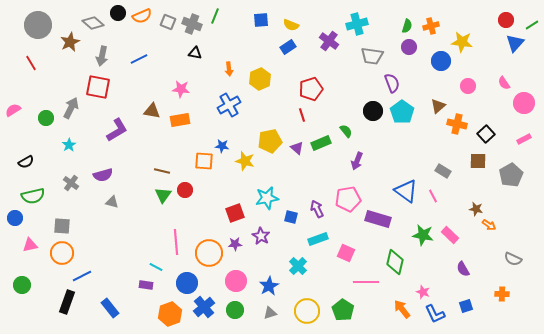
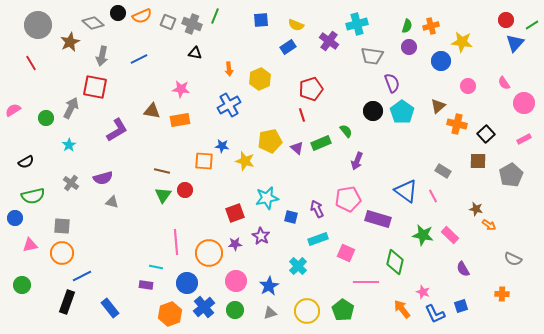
yellow semicircle at (291, 25): moved 5 px right
red square at (98, 87): moved 3 px left
purple semicircle at (103, 175): moved 3 px down
cyan line at (156, 267): rotated 16 degrees counterclockwise
blue square at (466, 306): moved 5 px left
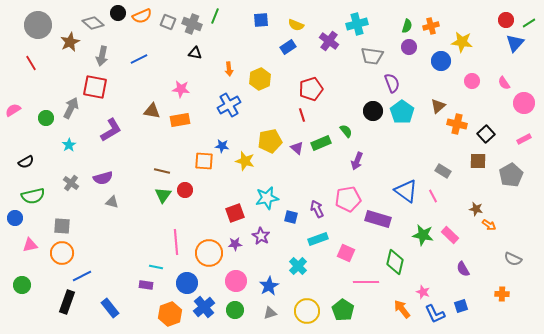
green line at (532, 25): moved 3 px left, 2 px up
pink circle at (468, 86): moved 4 px right, 5 px up
purple L-shape at (117, 130): moved 6 px left
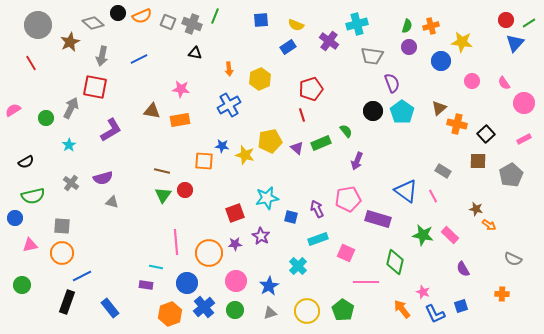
brown triangle at (438, 106): moved 1 px right, 2 px down
yellow star at (245, 161): moved 6 px up
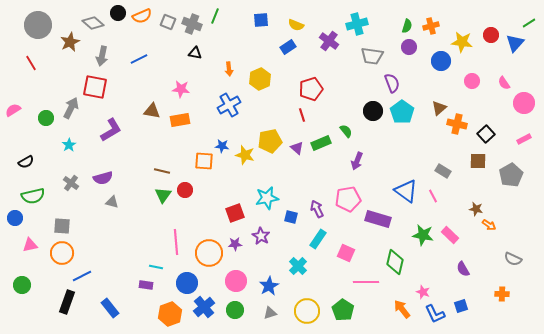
red circle at (506, 20): moved 15 px left, 15 px down
cyan rectangle at (318, 239): rotated 36 degrees counterclockwise
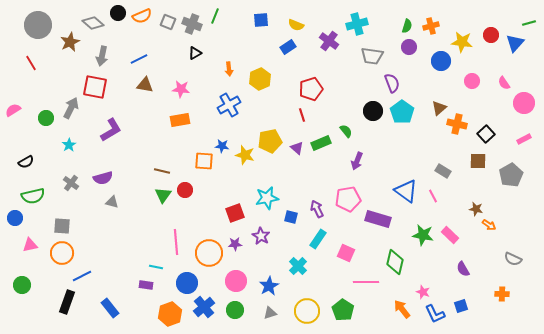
green line at (529, 23): rotated 16 degrees clockwise
black triangle at (195, 53): rotated 40 degrees counterclockwise
brown triangle at (152, 111): moved 7 px left, 26 px up
